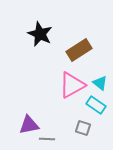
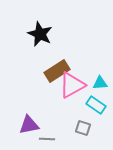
brown rectangle: moved 22 px left, 21 px down
cyan triangle: rotated 42 degrees counterclockwise
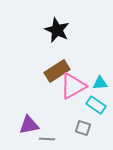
black star: moved 17 px right, 4 px up
pink triangle: moved 1 px right, 1 px down
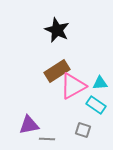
gray square: moved 2 px down
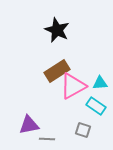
cyan rectangle: moved 1 px down
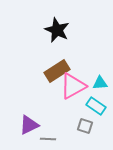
purple triangle: rotated 15 degrees counterclockwise
gray square: moved 2 px right, 4 px up
gray line: moved 1 px right
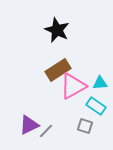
brown rectangle: moved 1 px right, 1 px up
gray line: moved 2 px left, 8 px up; rotated 49 degrees counterclockwise
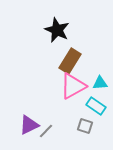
brown rectangle: moved 12 px right, 9 px up; rotated 25 degrees counterclockwise
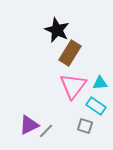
brown rectangle: moved 8 px up
pink triangle: rotated 24 degrees counterclockwise
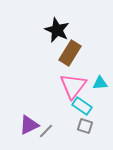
cyan rectangle: moved 14 px left
